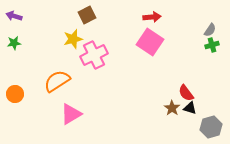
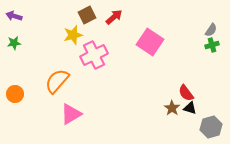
red arrow: moved 38 px left; rotated 36 degrees counterclockwise
gray semicircle: moved 1 px right
yellow star: moved 4 px up
orange semicircle: rotated 16 degrees counterclockwise
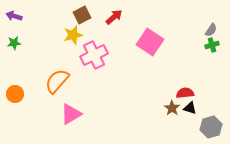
brown square: moved 5 px left
red semicircle: moved 1 px left; rotated 120 degrees clockwise
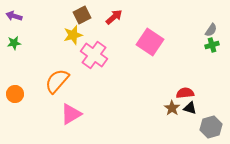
pink cross: rotated 28 degrees counterclockwise
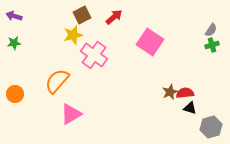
brown star: moved 2 px left, 16 px up; rotated 14 degrees clockwise
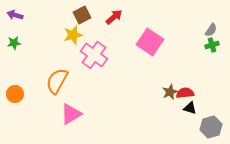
purple arrow: moved 1 px right, 1 px up
orange semicircle: rotated 12 degrees counterclockwise
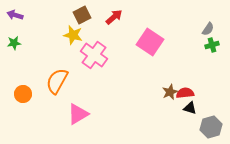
gray semicircle: moved 3 px left, 1 px up
yellow star: rotated 30 degrees clockwise
orange circle: moved 8 px right
pink triangle: moved 7 px right
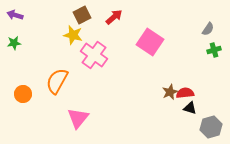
green cross: moved 2 px right, 5 px down
pink triangle: moved 4 px down; rotated 20 degrees counterclockwise
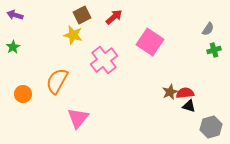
green star: moved 1 px left, 4 px down; rotated 24 degrees counterclockwise
pink cross: moved 10 px right, 5 px down; rotated 16 degrees clockwise
black triangle: moved 1 px left, 2 px up
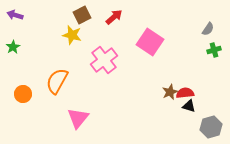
yellow star: moved 1 px left
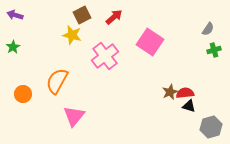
pink cross: moved 1 px right, 4 px up
pink triangle: moved 4 px left, 2 px up
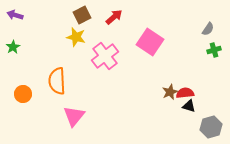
yellow star: moved 4 px right, 2 px down
orange semicircle: rotated 32 degrees counterclockwise
